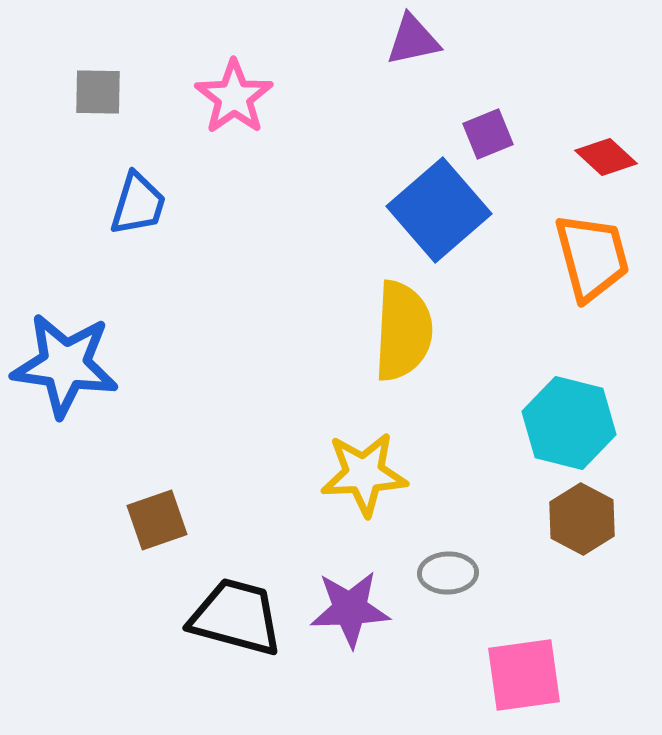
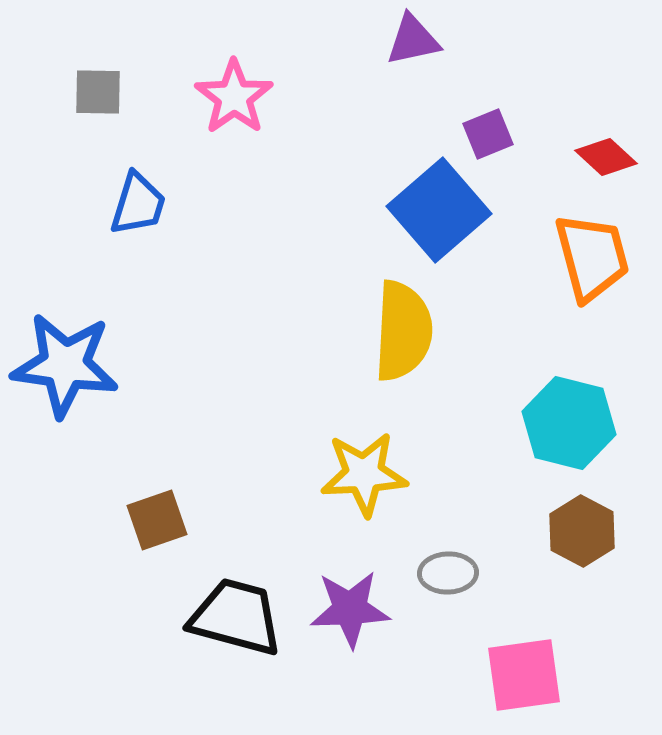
brown hexagon: moved 12 px down
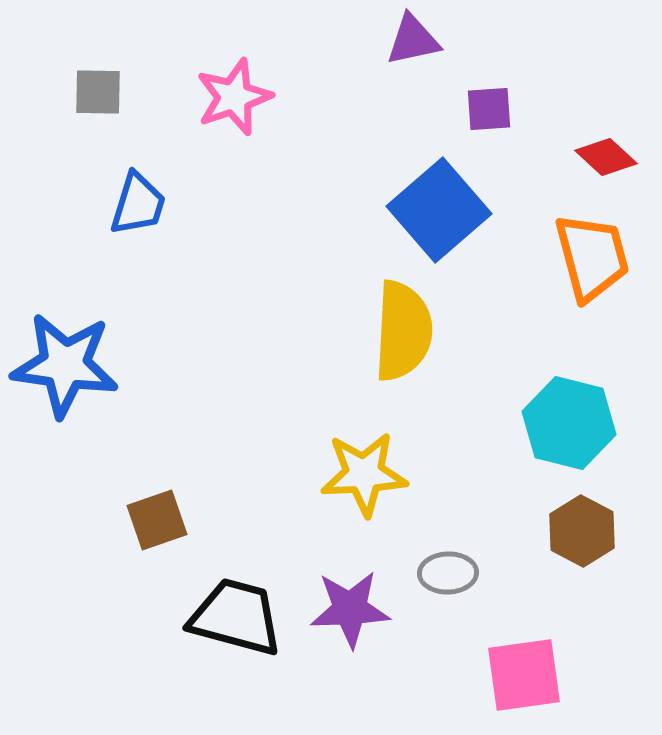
pink star: rotated 16 degrees clockwise
purple square: moved 1 px right, 25 px up; rotated 18 degrees clockwise
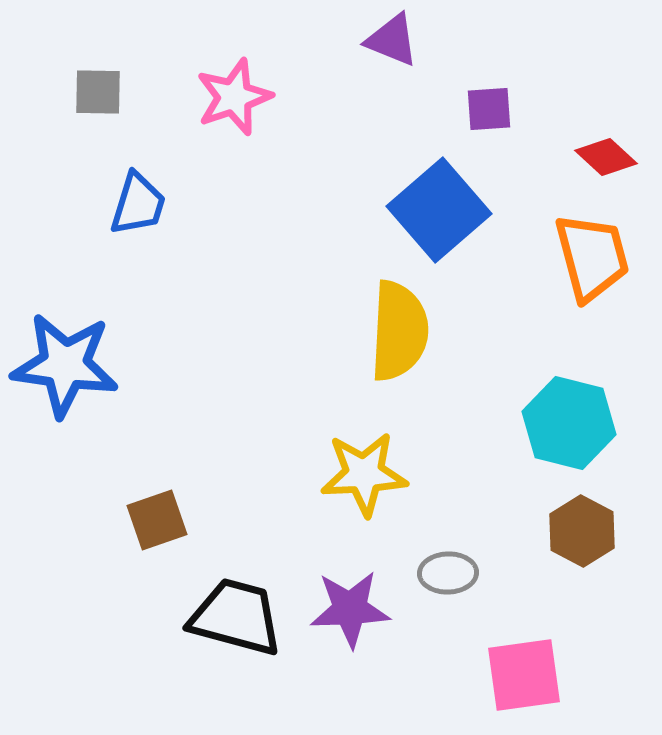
purple triangle: moved 21 px left; rotated 34 degrees clockwise
yellow semicircle: moved 4 px left
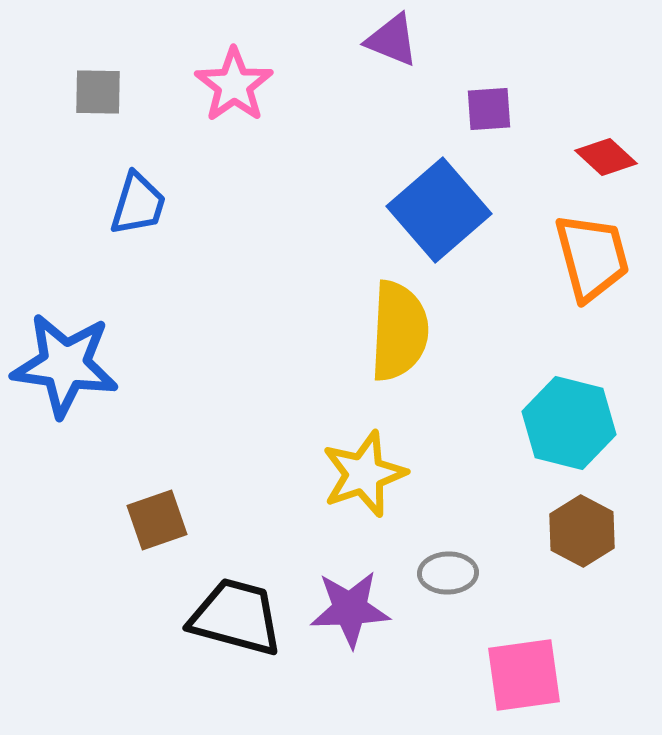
pink star: moved 12 px up; rotated 16 degrees counterclockwise
yellow star: rotated 16 degrees counterclockwise
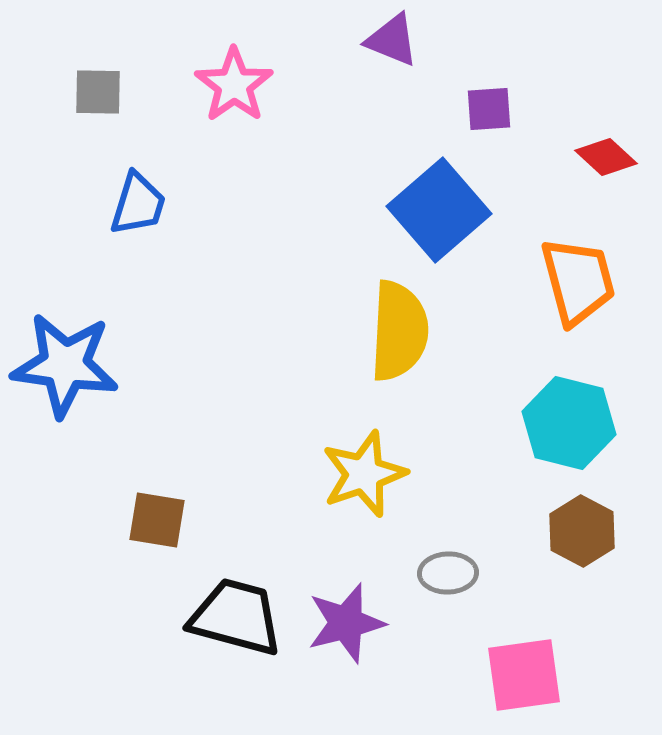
orange trapezoid: moved 14 px left, 24 px down
brown square: rotated 28 degrees clockwise
purple star: moved 4 px left, 14 px down; rotated 12 degrees counterclockwise
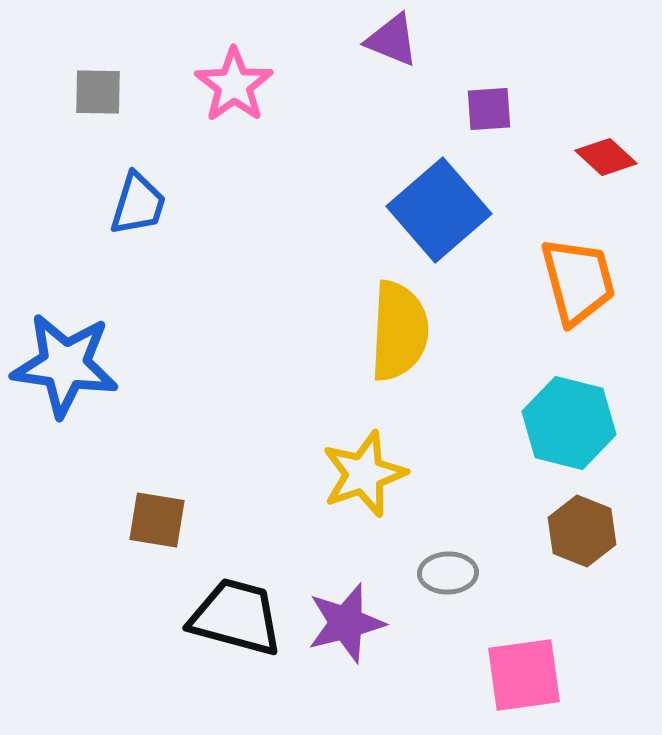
brown hexagon: rotated 6 degrees counterclockwise
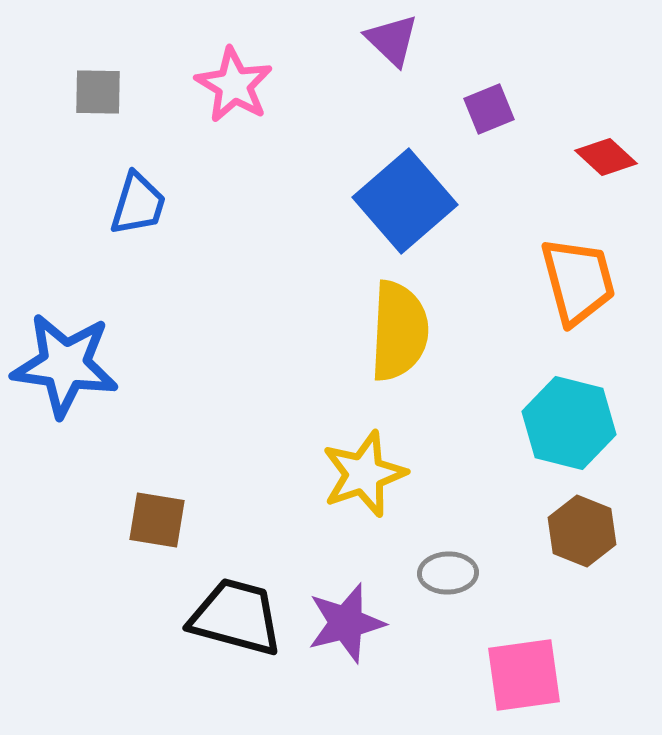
purple triangle: rotated 22 degrees clockwise
pink star: rotated 6 degrees counterclockwise
purple square: rotated 18 degrees counterclockwise
blue square: moved 34 px left, 9 px up
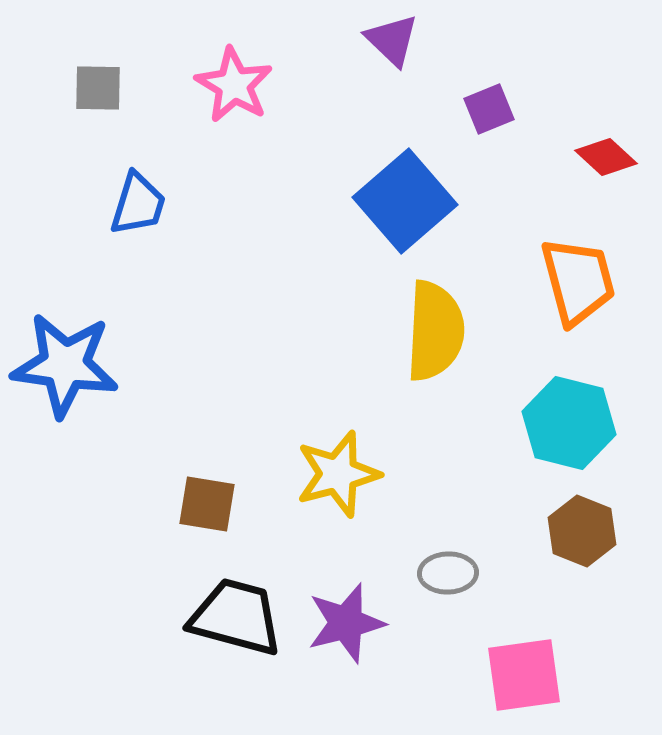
gray square: moved 4 px up
yellow semicircle: moved 36 px right
yellow star: moved 26 px left; rotated 4 degrees clockwise
brown square: moved 50 px right, 16 px up
